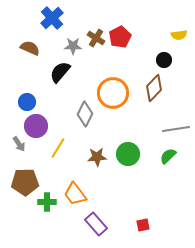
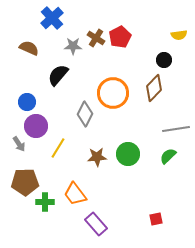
brown semicircle: moved 1 px left
black semicircle: moved 2 px left, 3 px down
green cross: moved 2 px left
red square: moved 13 px right, 6 px up
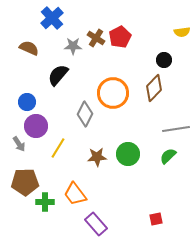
yellow semicircle: moved 3 px right, 3 px up
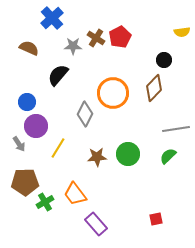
green cross: rotated 30 degrees counterclockwise
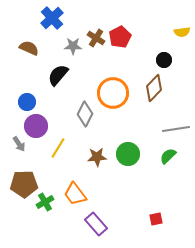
brown pentagon: moved 1 px left, 2 px down
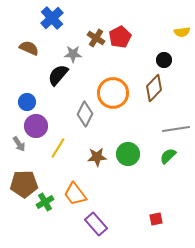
gray star: moved 8 px down
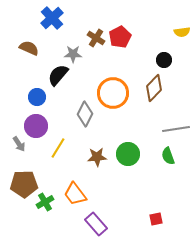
blue circle: moved 10 px right, 5 px up
green semicircle: rotated 66 degrees counterclockwise
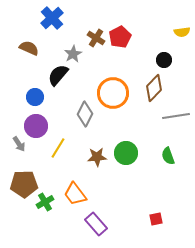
gray star: rotated 30 degrees counterclockwise
blue circle: moved 2 px left
gray line: moved 13 px up
green circle: moved 2 px left, 1 px up
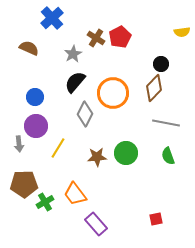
black circle: moved 3 px left, 4 px down
black semicircle: moved 17 px right, 7 px down
gray line: moved 10 px left, 7 px down; rotated 20 degrees clockwise
gray arrow: rotated 28 degrees clockwise
